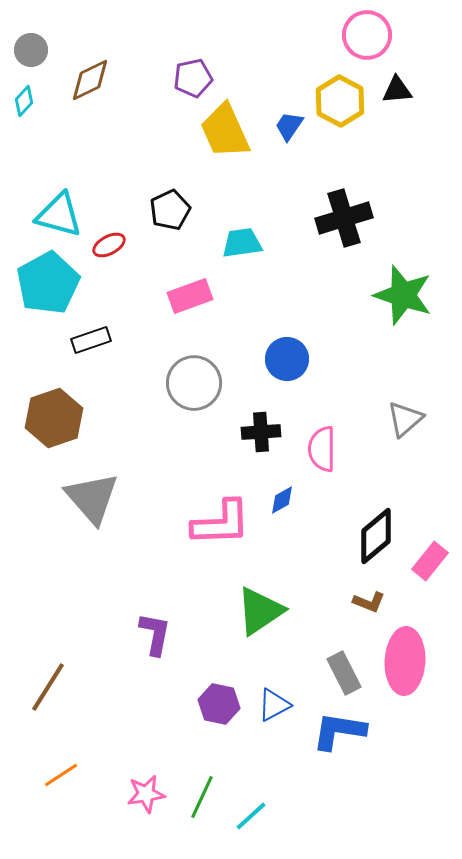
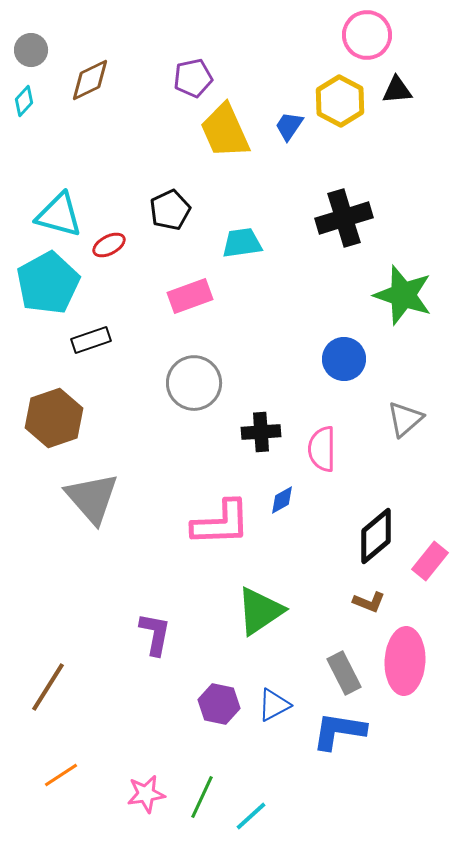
blue circle at (287, 359): moved 57 px right
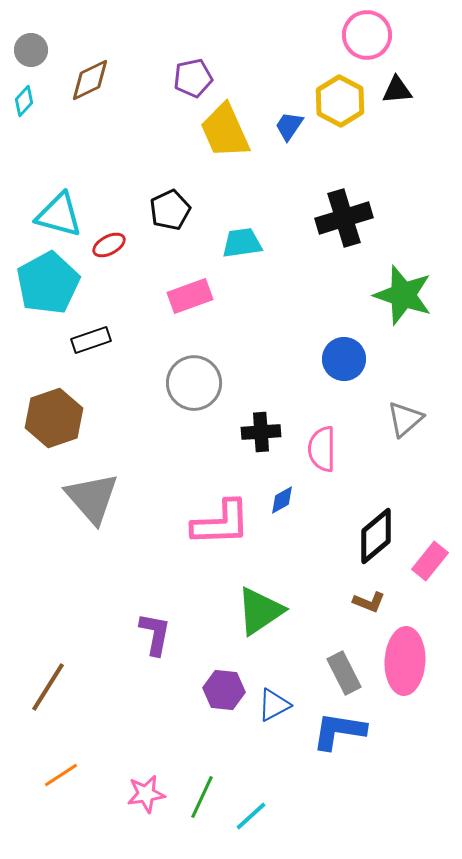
purple hexagon at (219, 704): moved 5 px right, 14 px up; rotated 6 degrees counterclockwise
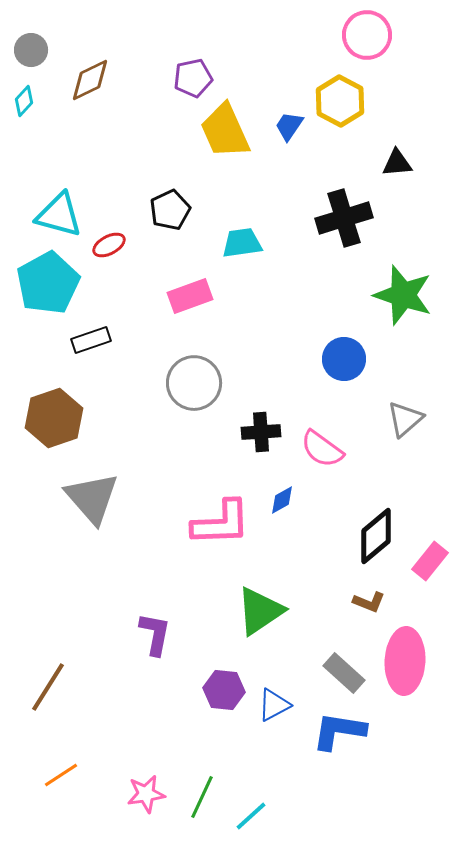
black triangle at (397, 90): moved 73 px down
pink semicircle at (322, 449): rotated 54 degrees counterclockwise
gray rectangle at (344, 673): rotated 21 degrees counterclockwise
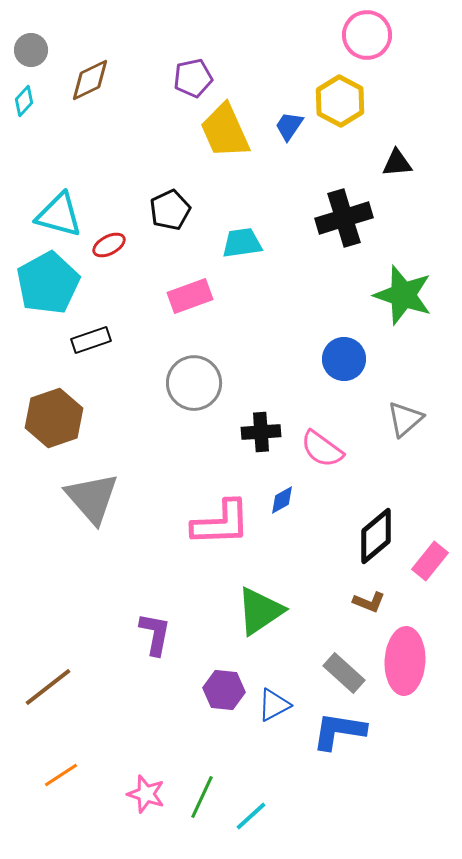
brown line at (48, 687): rotated 20 degrees clockwise
pink star at (146, 794): rotated 27 degrees clockwise
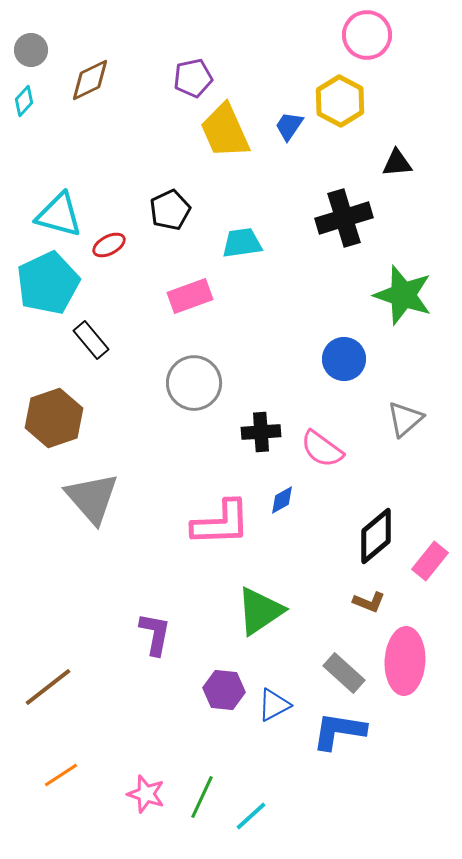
cyan pentagon at (48, 283): rotated 4 degrees clockwise
black rectangle at (91, 340): rotated 69 degrees clockwise
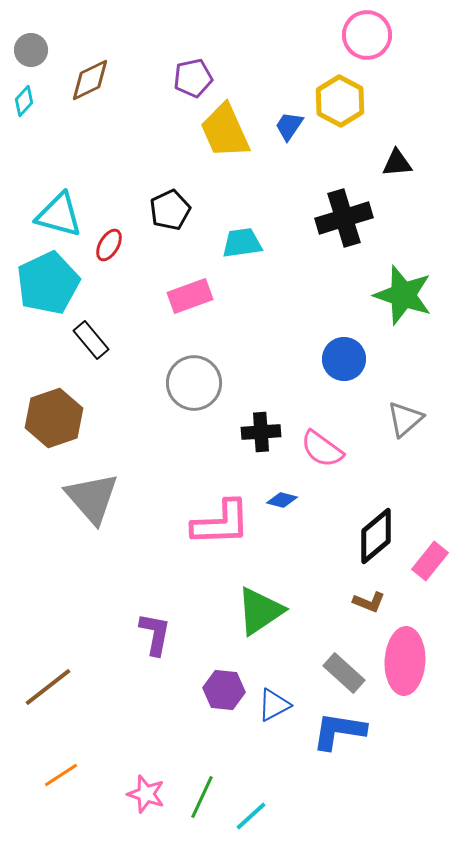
red ellipse at (109, 245): rotated 32 degrees counterclockwise
blue diamond at (282, 500): rotated 44 degrees clockwise
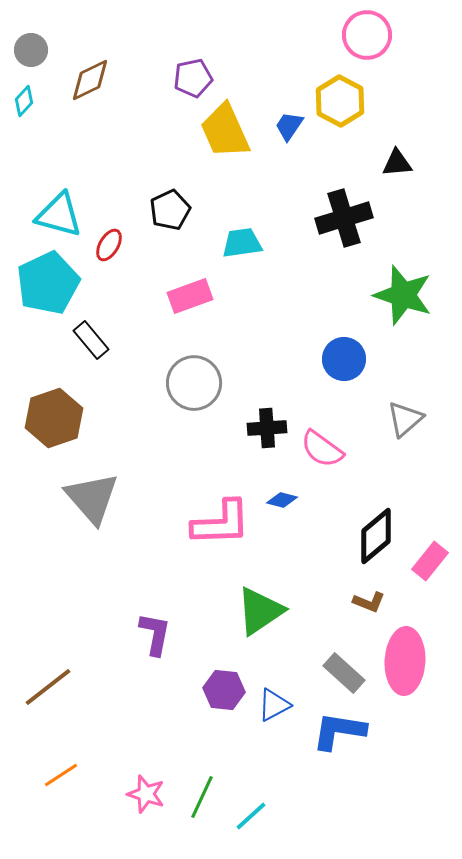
black cross at (261, 432): moved 6 px right, 4 px up
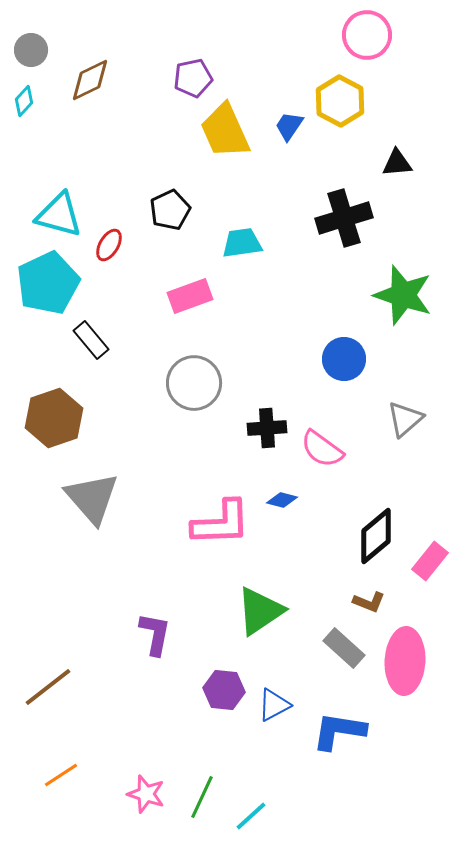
gray rectangle at (344, 673): moved 25 px up
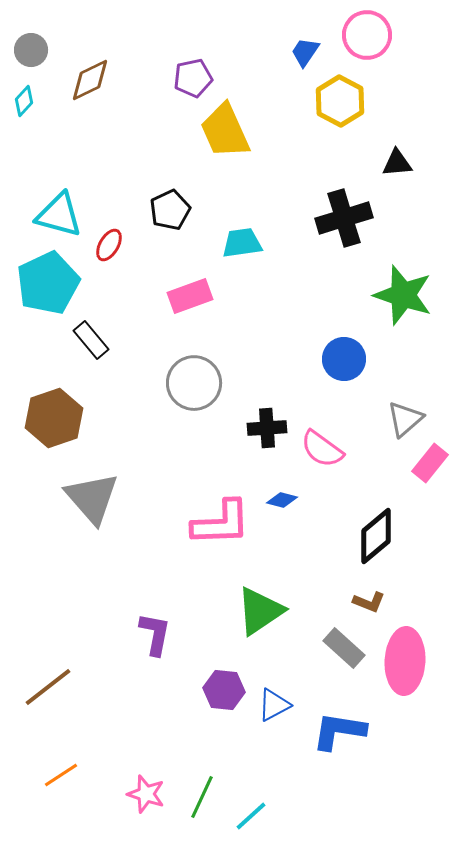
blue trapezoid at (289, 126): moved 16 px right, 74 px up
pink rectangle at (430, 561): moved 98 px up
